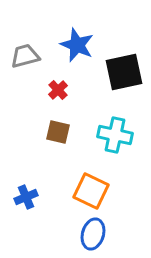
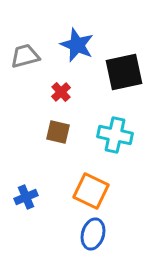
red cross: moved 3 px right, 2 px down
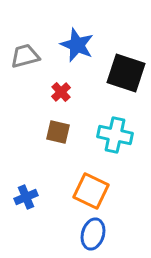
black square: moved 2 px right, 1 px down; rotated 30 degrees clockwise
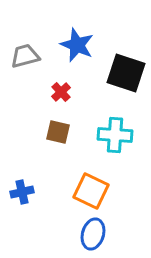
cyan cross: rotated 8 degrees counterclockwise
blue cross: moved 4 px left, 5 px up; rotated 10 degrees clockwise
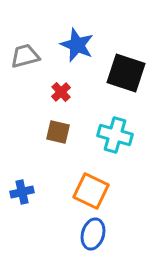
cyan cross: rotated 12 degrees clockwise
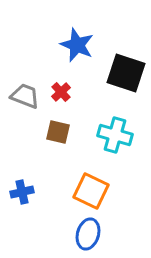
gray trapezoid: moved 40 px down; rotated 36 degrees clockwise
blue ellipse: moved 5 px left
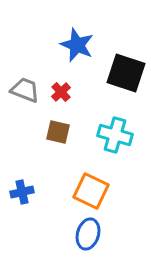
gray trapezoid: moved 6 px up
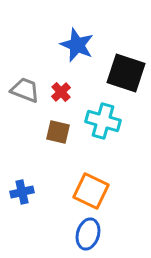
cyan cross: moved 12 px left, 14 px up
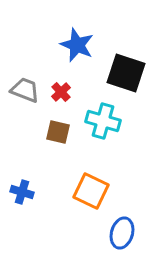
blue cross: rotated 30 degrees clockwise
blue ellipse: moved 34 px right, 1 px up
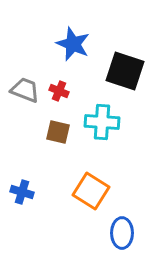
blue star: moved 4 px left, 1 px up
black square: moved 1 px left, 2 px up
red cross: moved 2 px left, 1 px up; rotated 24 degrees counterclockwise
cyan cross: moved 1 px left, 1 px down; rotated 12 degrees counterclockwise
orange square: rotated 6 degrees clockwise
blue ellipse: rotated 16 degrees counterclockwise
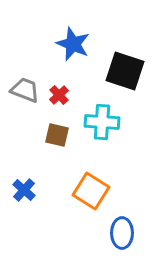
red cross: moved 4 px down; rotated 24 degrees clockwise
brown square: moved 1 px left, 3 px down
blue cross: moved 2 px right, 2 px up; rotated 25 degrees clockwise
